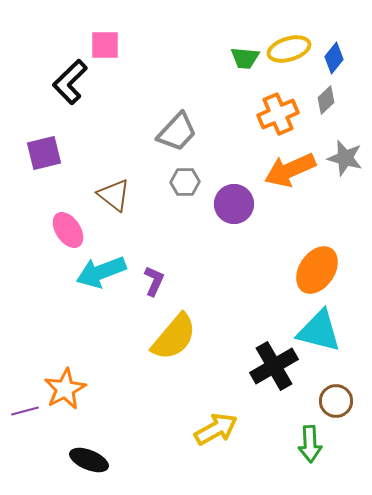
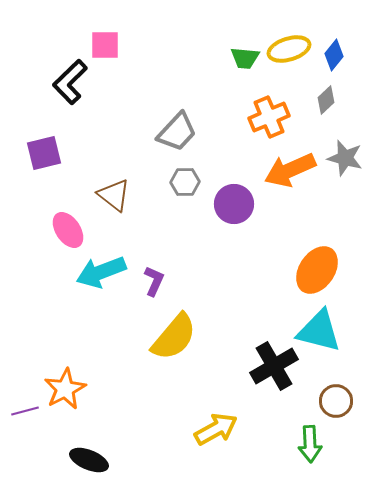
blue diamond: moved 3 px up
orange cross: moved 9 px left, 3 px down
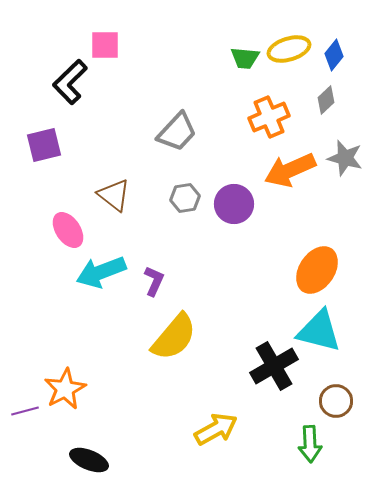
purple square: moved 8 px up
gray hexagon: moved 16 px down; rotated 8 degrees counterclockwise
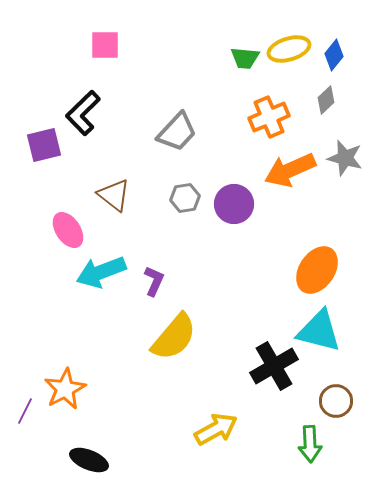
black L-shape: moved 13 px right, 31 px down
purple line: rotated 48 degrees counterclockwise
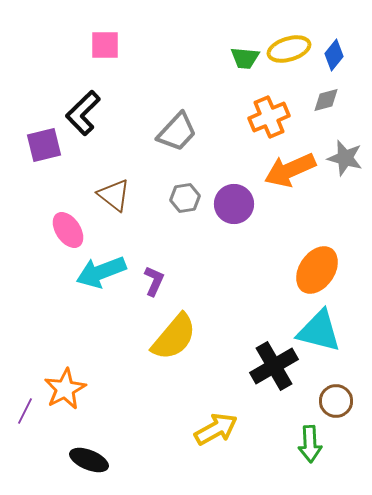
gray diamond: rotated 28 degrees clockwise
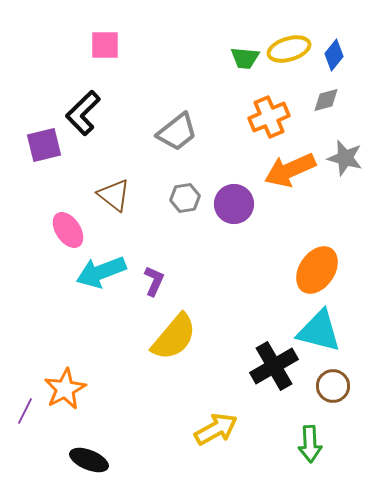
gray trapezoid: rotated 9 degrees clockwise
brown circle: moved 3 px left, 15 px up
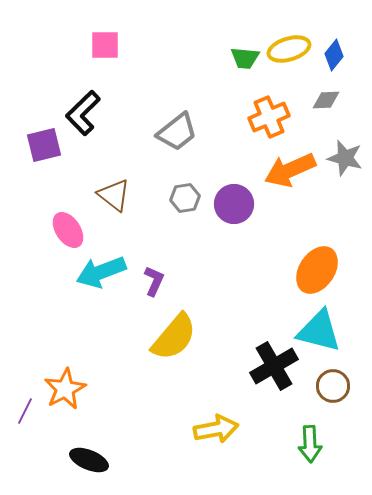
gray diamond: rotated 12 degrees clockwise
yellow arrow: rotated 18 degrees clockwise
